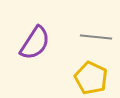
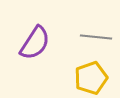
yellow pentagon: rotated 28 degrees clockwise
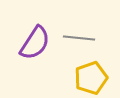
gray line: moved 17 px left, 1 px down
